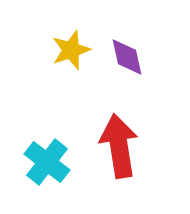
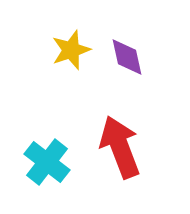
red arrow: moved 1 px right, 1 px down; rotated 12 degrees counterclockwise
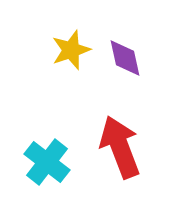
purple diamond: moved 2 px left, 1 px down
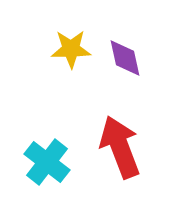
yellow star: moved 1 px up; rotated 18 degrees clockwise
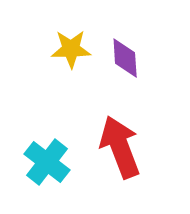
purple diamond: rotated 9 degrees clockwise
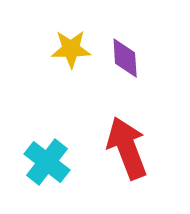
red arrow: moved 7 px right, 1 px down
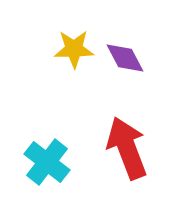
yellow star: moved 3 px right
purple diamond: rotated 24 degrees counterclockwise
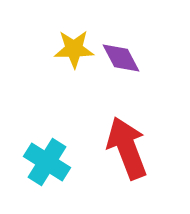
purple diamond: moved 4 px left
cyan cross: rotated 6 degrees counterclockwise
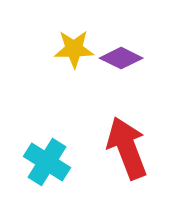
purple diamond: rotated 36 degrees counterclockwise
